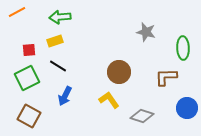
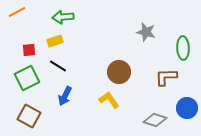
green arrow: moved 3 px right
gray diamond: moved 13 px right, 4 px down
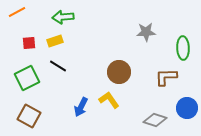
gray star: rotated 18 degrees counterclockwise
red square: moved 7 px up
blue arrow: moved 16 px right, 11 px down
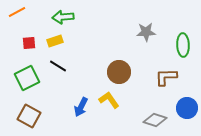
green ellipse: moved 3 px up
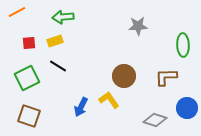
gray star: moved 8 px left, 6 px up
brown circle: moved 5 px right, 4 px down
brown square: rotated 10 degrees counterclockwise
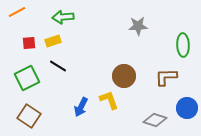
yellow rectangle: moved 2 px left
yellow L-shape: rotated 15 degrees clockwise
brown square: rotated 15 degrees clockwise
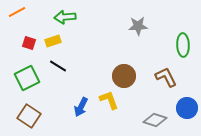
green arrow: moved 2 px right
red square: rotated 24 degrees clockwise
brown L-shape: rotated 65 degrees clockwise
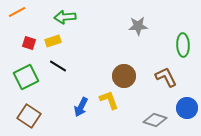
green square: moved 1 px left, 1 px up
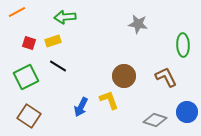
gray star: moved 2 px up; rotated 12 degrees clockwise
blue circle: moved 4 px down
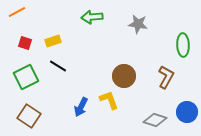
green arrow: moved 27 px right
red square: moved 4 px left
brown L-shape: rotated 55 degrees clockwise
